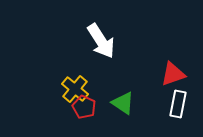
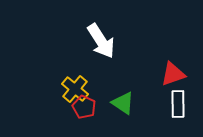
white rectangle: rotated 12 degrees counterclockwise
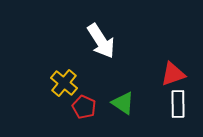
yellow cross: moved 11 px left, 6 px up
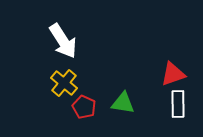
white arrow: moved 38 px left
green triangle: rotated 25 degrees counterclockwise
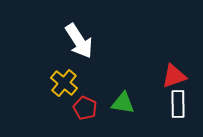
white arrow: moved 16 px right
red triangle: moved 1 px right, 2 px down
red pentagon: moved 1 px right, 1 px down
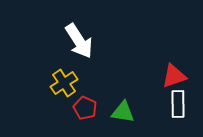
yellow cross: rotated 16 degrees clockwise
green triangle: moved 9 px down
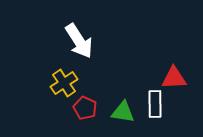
red triangle: moved 2 px down; rotated 16 degrees clockwise
white rectangle: moved 23 px left
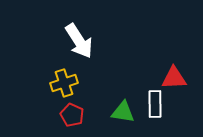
yellow cross: rotated 16 degrees clockwise
red pentagon: moved 13 px left, 7 px down
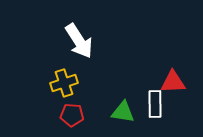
red triangle: moved 1 px left, 4 px down
red pentagon: rotated 20 degrees counterclockwise
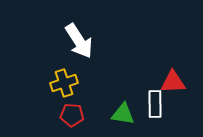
green triangle: moved 2 px down
